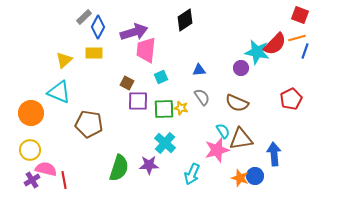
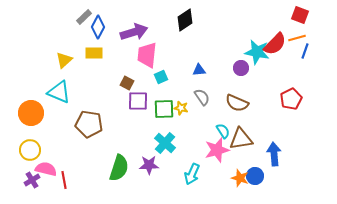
pink trapezoid: moved 1 px right, 5 px down
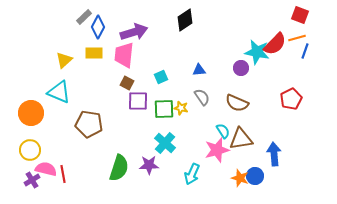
pink trapezoid: moved 23 px left
red line: moved 1 px left, 6 px up
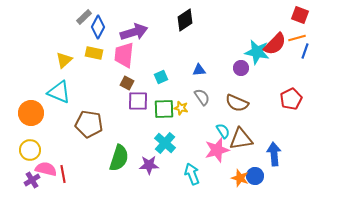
yellow rectangle: rotated 12 degrees clockwise
green semicircle: moved 10 px up
cyan arrow: rotated 135 degrees clockwise
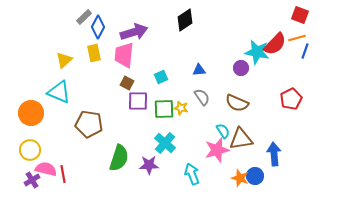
yellow rectangle: rotated 66 degrees clockwise
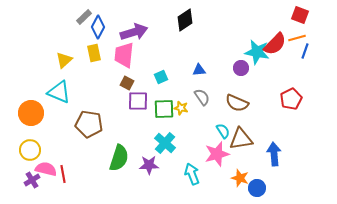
pink star: moved 4 px down
blue circle: moved 2 px right, 12 px down
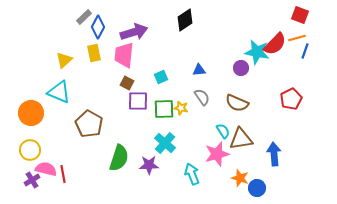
brown pentagon: rotated 20 degrees clockwise
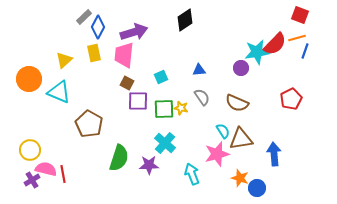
cyan star: rotated 20 degrees counterclockwise
orange circle: moved 2 px left, 34 px up
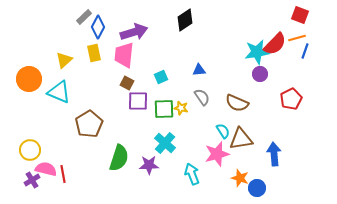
purple circle: moved 19 px right, 6 px down
brown pentagon: rotated 12 degrees clockwise
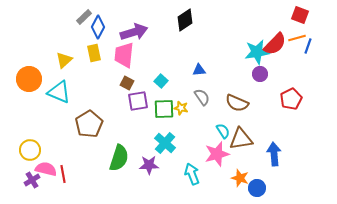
blue line: moved 3 px right, 5 px up
cyan square: moved 4 px down; rotated 24 degrees counterclockwise
purple square: rotated 10 degrees counterclockwise
